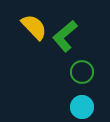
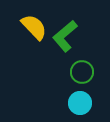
cyan circle: moved 2 px left, 4 px up
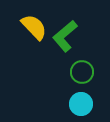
cyan circle: moved 1 px right, 1 px down
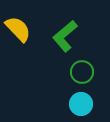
yellow semicircle: moved 16 px left, 2 px down
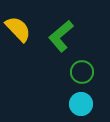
green L-shape: moved 4 px left
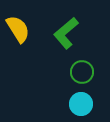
yellow semicircle: rotated 12 degrees clockwise
green L-shape: moved 5 px right, 3 px up
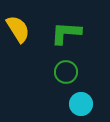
green L-shape: rotated 44 degrees clockwise
green circle: moved 16 px left
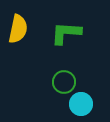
yellow semicircle: rotated 44 degrees clockwise
green circle: moved 2 px left, 10 px down
